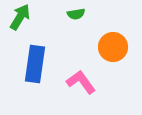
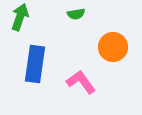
green arrow: rotated 12 degrees counterclockwise
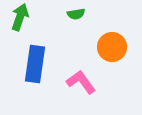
orange circle: moved 1 px left
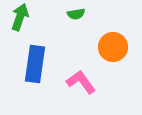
orange circle: moved 1 px right
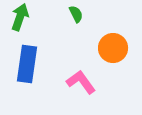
green semicircle: rotated 108 degrees counterclockwise
orange circle: moved 1 px down
blue rectangle: moved 8 px left
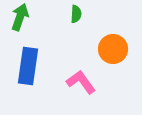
green semicircle: rotated 30 degrees clockwise
orange circle: moved 1 px down
blue rectangle: moved 1 px right, 2 px down
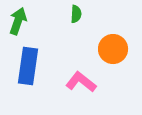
green arrow: moved 2 px left, 4 px down
pink L-shape: rotated 16 degrees counterclockwise
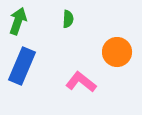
green semicircle: moved 8 px left, 5 px down
orange circle: moved 4 px right, 3 px down
blue rectangle: moved 6 px left; rotated 15 degrees clockwise
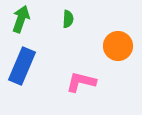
green arrow: moved 3 px right, 2 px up
orange circle: moved 1 px right, 6 px up
pink L-shape: rotated 24 degrees counterclockwise
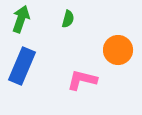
green semicircle: rotated 12 degrees clockwise
orange circle: moved 4 px down
pink L-shape: moved 1 px right, 2 px up
